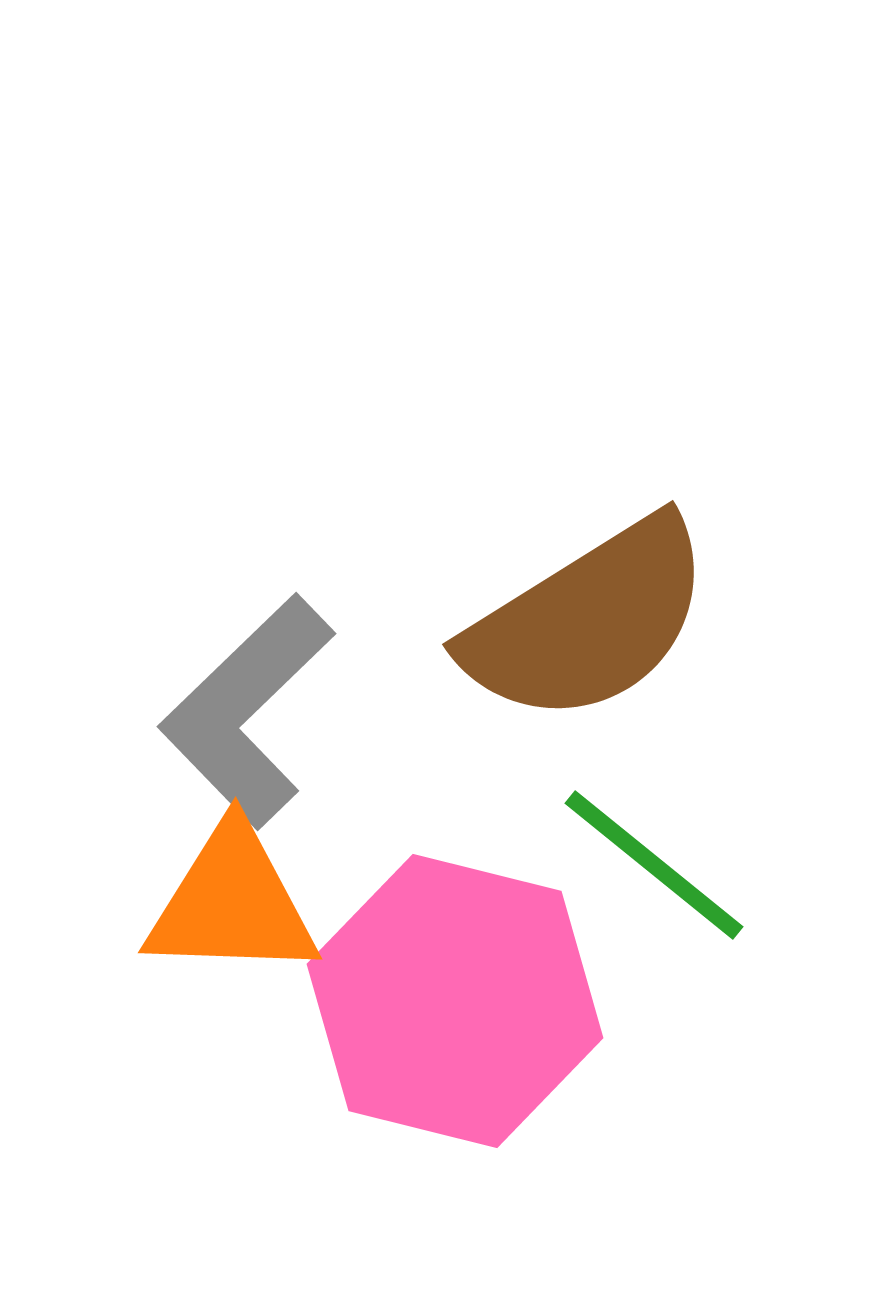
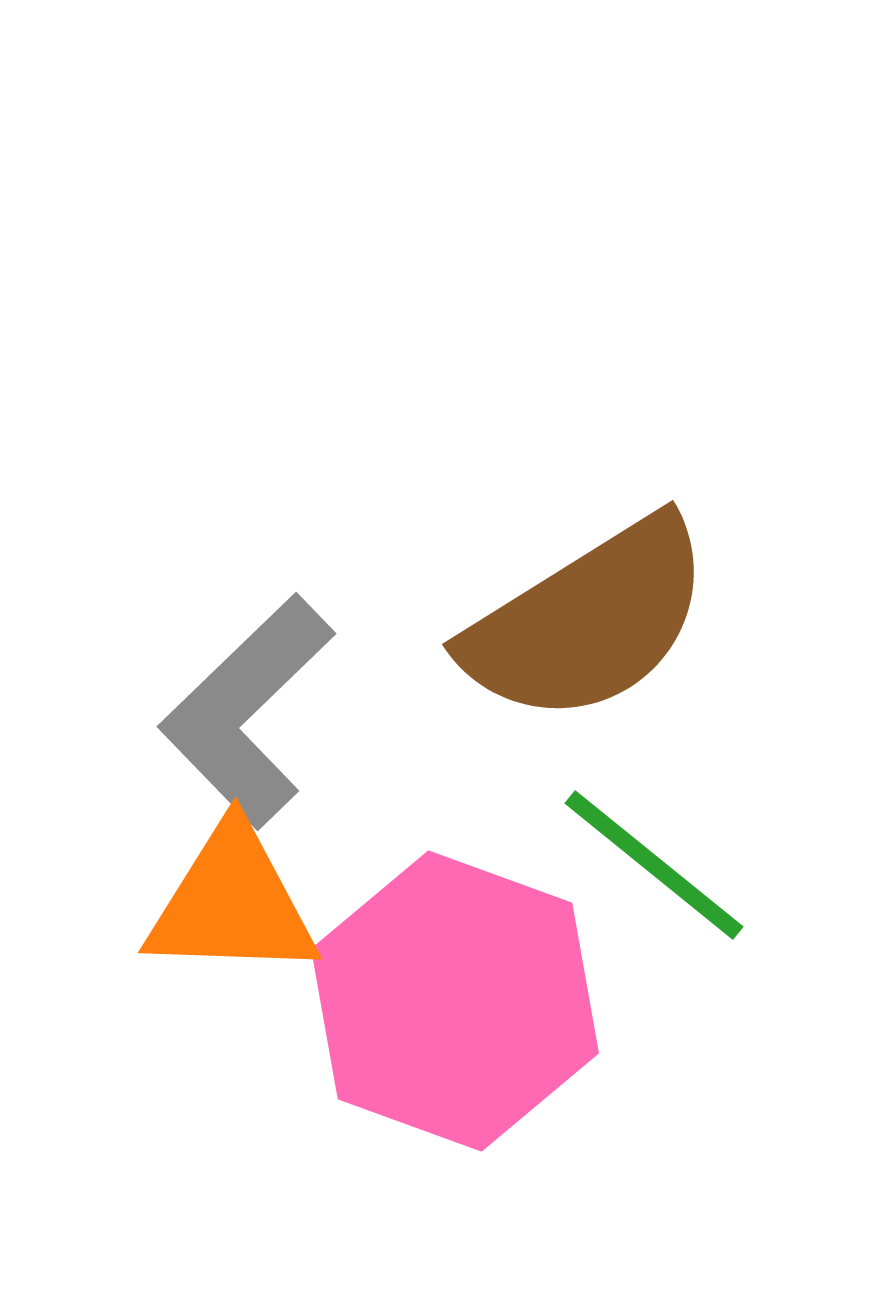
pink hexagon: rotated 6 degrees clockwise
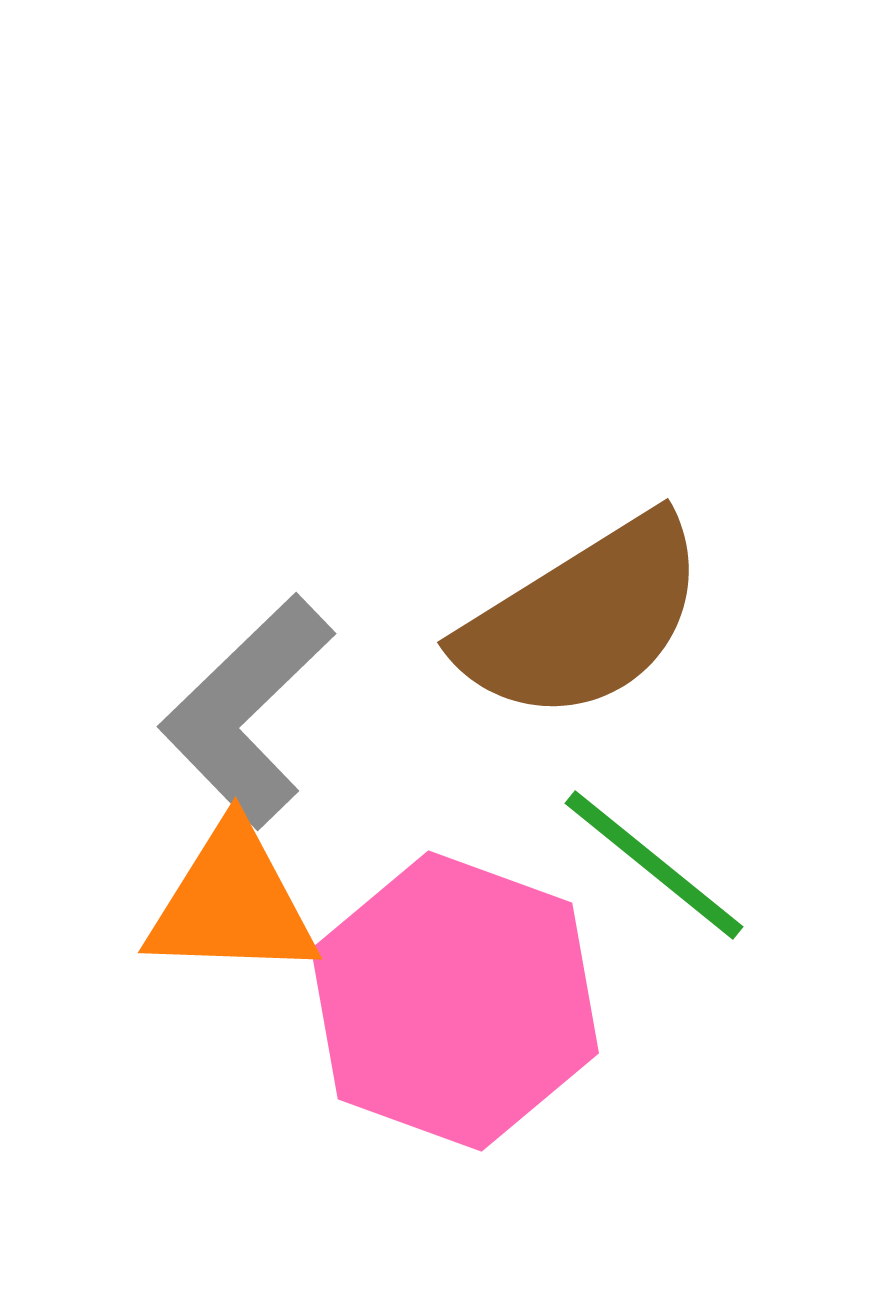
brown semicircle: moved 5 px left, 2 px up
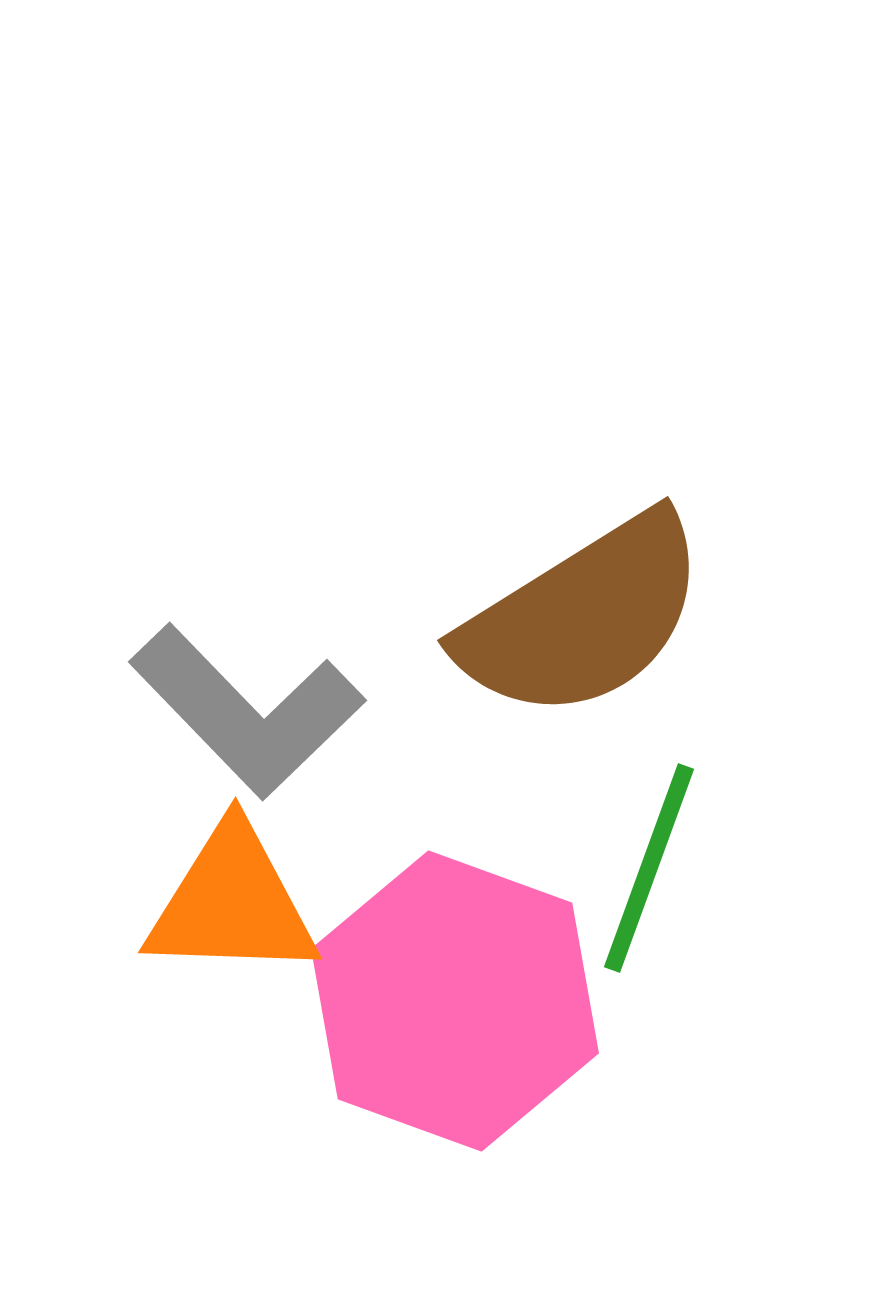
brown semicircle: moved 2 px up
gray L-shape: rotated 90 degrees counterclockwise
green line: moved 5 px left, 3 px down; rotated 71 degrees clockwise
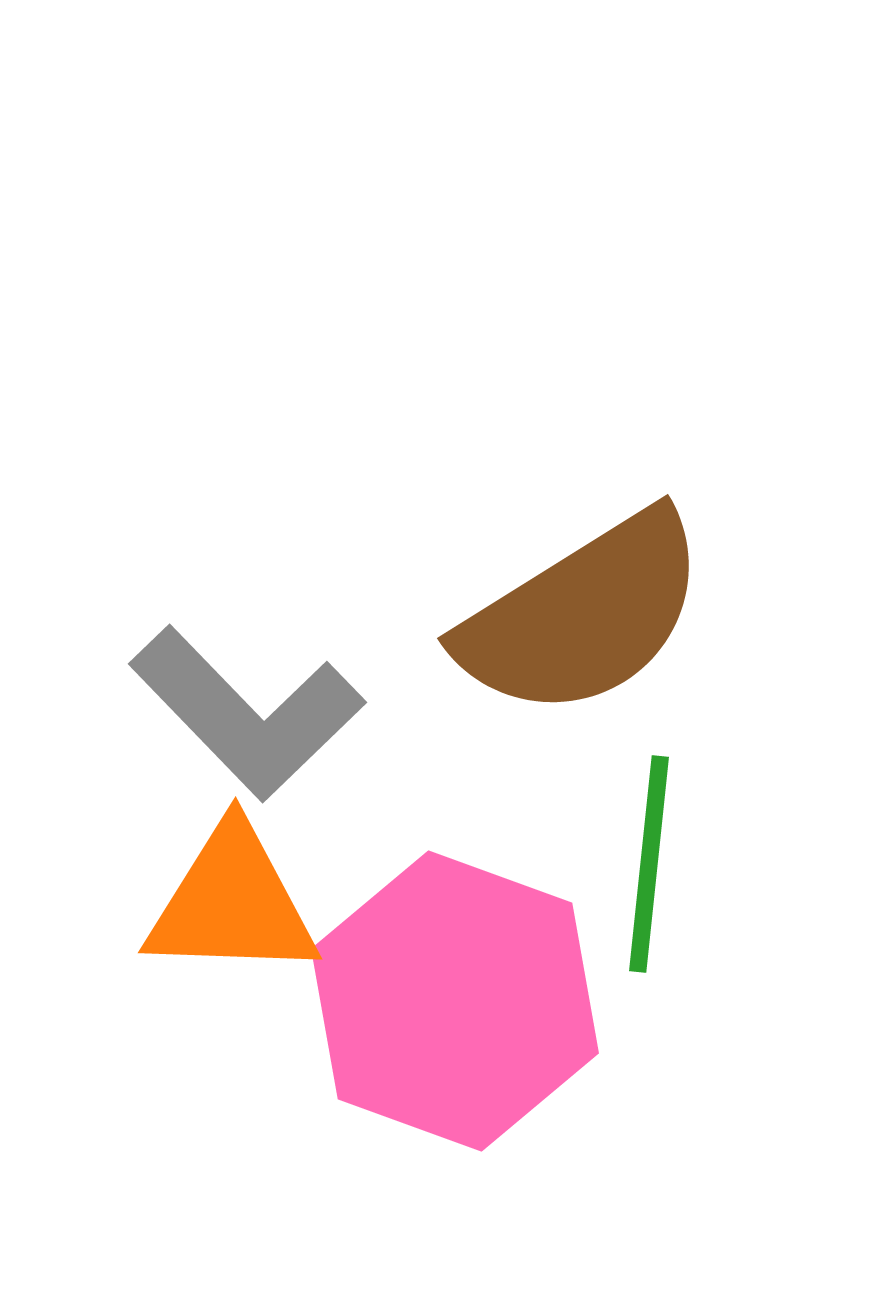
brown semicircle: moved 2 px up
gray L-shape: moved 2 px down
green line: moved 4 px up; rotated 14 degrees counterclockwise
